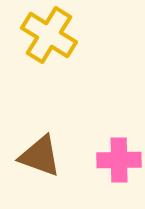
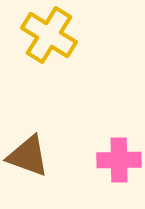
brown triangle: moved 12 px left
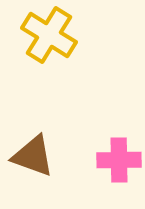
brown triangle: moved 5 px right
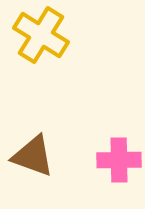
yellow cross: moved 8 px left
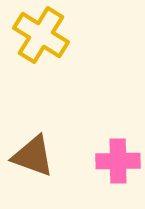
pink cross: moved 1 px left, 1 px down
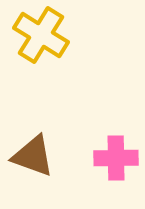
pink cross: moved 2 px left, 3 px up
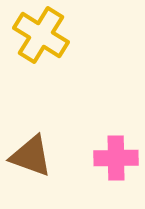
brown triangle: moved 2 px left
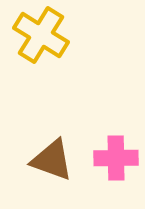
brown triangle: moved 21 px right, 4 px down
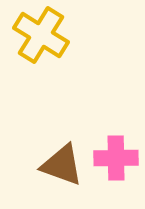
brown triangle: moved 10 px right, 5 px down
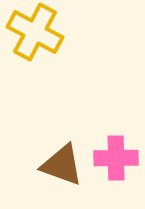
yellow cross: moved 6 px left, 3 px up; rotated 4 degrees counterclockwise
